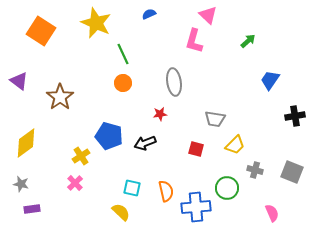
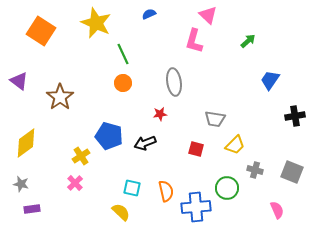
pink semicircle: moved 5 px right, 3 px up
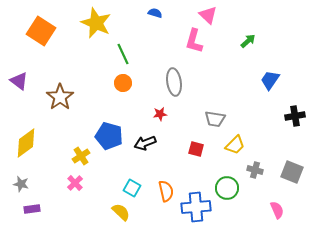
blue semicircle: moved 6 px right, 1 px up; rotated 40 degrees clockwise
cyan square: rotated 18 degrees clockwise
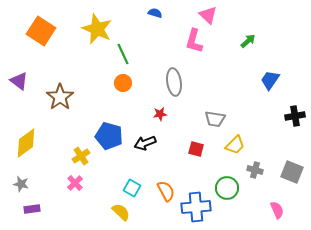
yellow star: moved 1 px right, 6 px down
orange semicircle: rotated 15 degrees counterclockwise
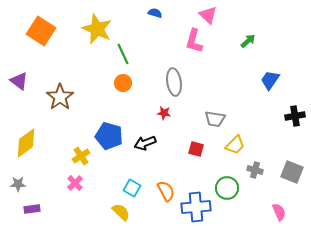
red star: moved 4 px right, 1 px up; rotated 16 degrees clockwise
gray star: moved 3 px left; rotated 14 degrees counterclockwise
pink semicircle: moved 2 px right, 2 px down
